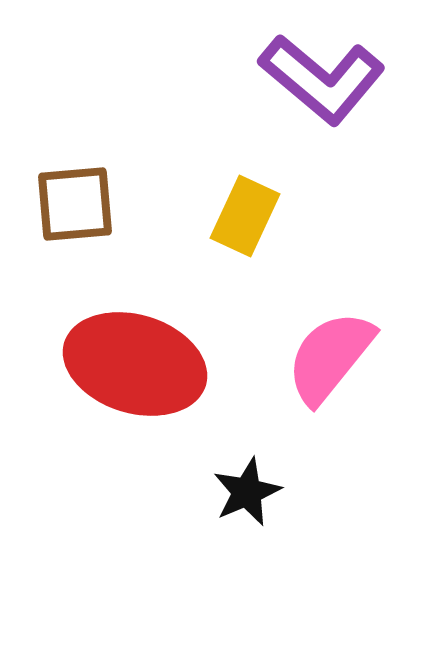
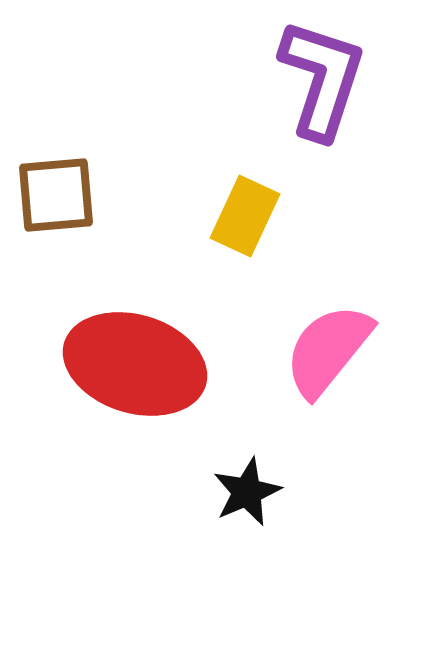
purple L-shape: rotated 112 degrees counterclockwise
brown square: moved 19 px left, 9 px up
pink semicircle: moved 2 px left, 7 px up
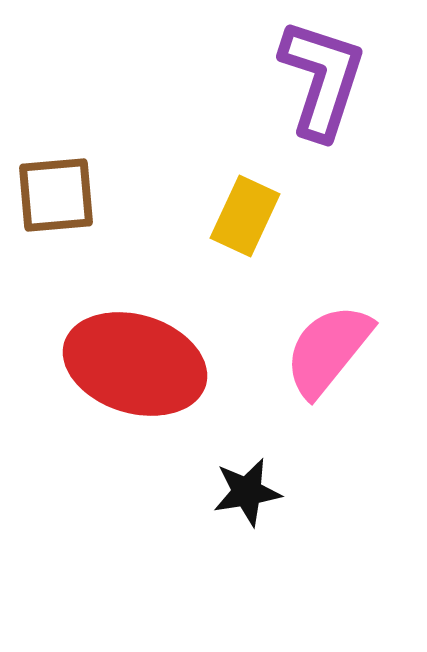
black star: rotated 14 degrees clockwise
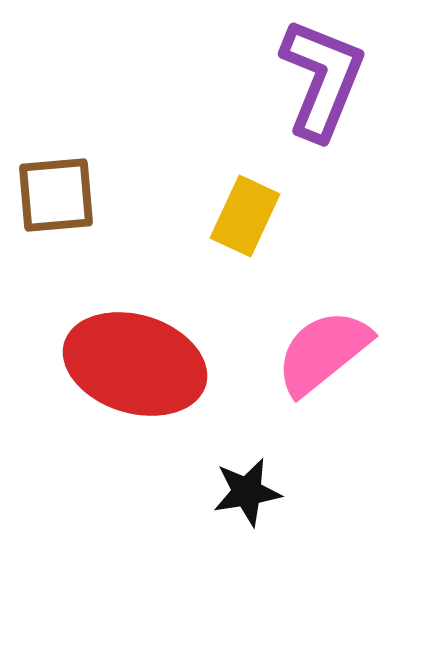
purple L-shape: rotated 4 degrees clockwise
pink semicircle: moved 5 px left, 2 px down; rotated 12 degrees clockwise
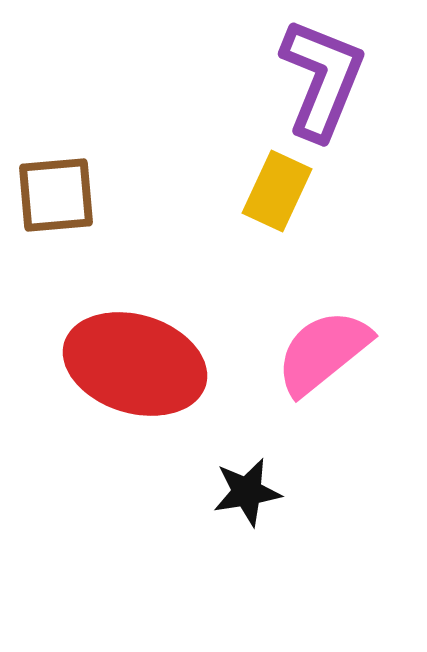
yellow rectangle: moved 32 px right, 25 px up
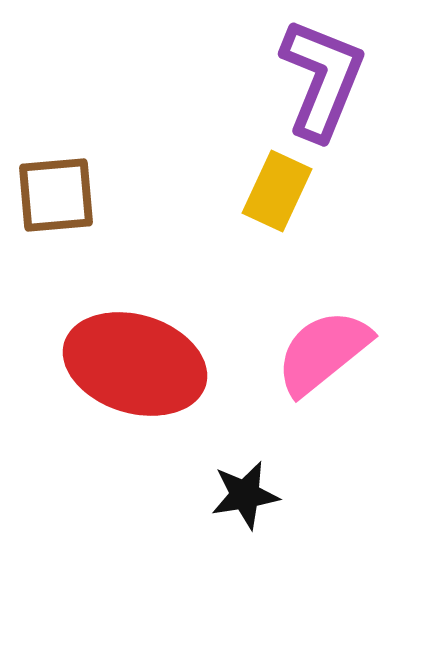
black star: moved 2 px left, 3 px down
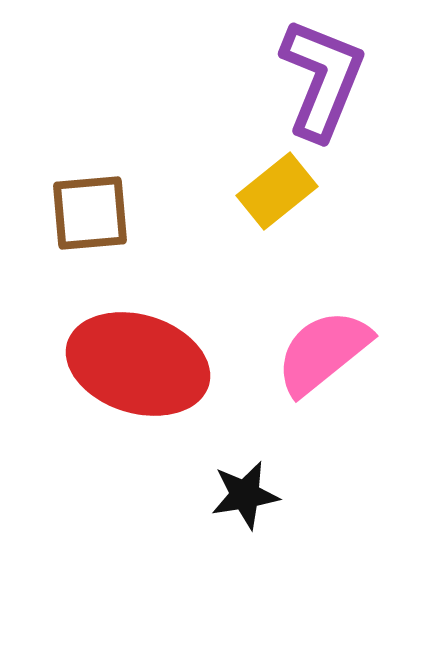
yellow rectangle: rotated 26 degrees clockwise
brown square: moved 34 px right, 18 px down
red ellipse: moved 3 px right
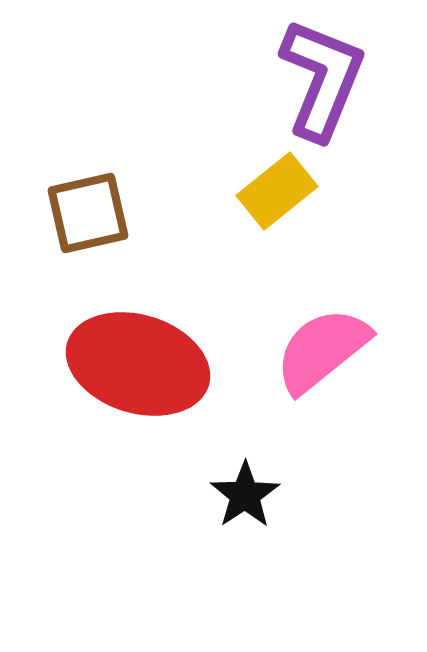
brown square: moved 2 px left; rotated 8 degrees counterclockwise
pink semicircle: moved 1 px left, 2 px up
black star: rotated 24 degrees counterclockwise
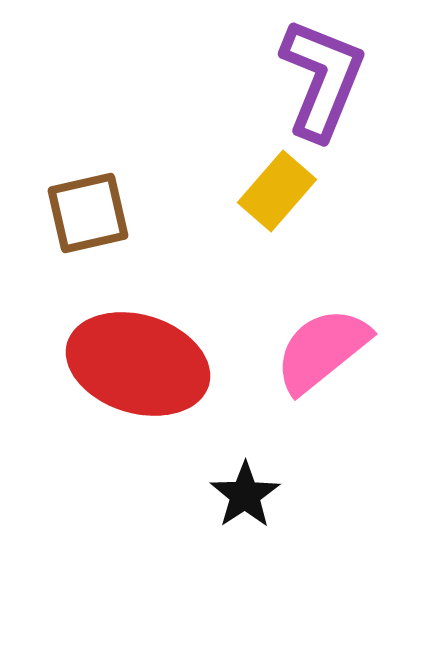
yellow rectangle: rotated 10 degrees counterclockwise
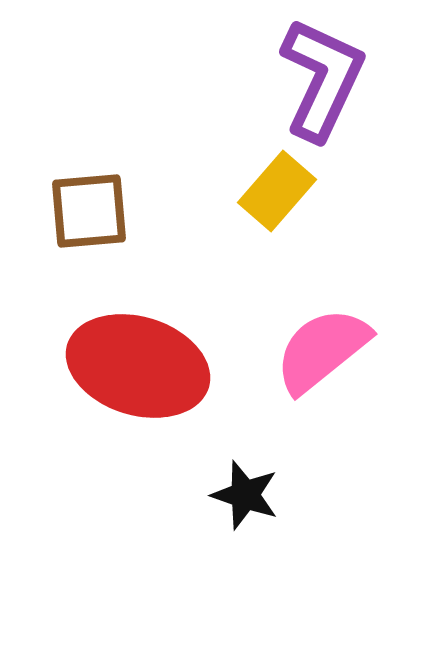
purple L-shape: rotated 3 degrees clockwise
brown square: moved 1 px right, 2 px up; rotated 8 degrees clockwise
red ellipse: moved 2 px down
black star: rotated 20 degrees counterclockwise
